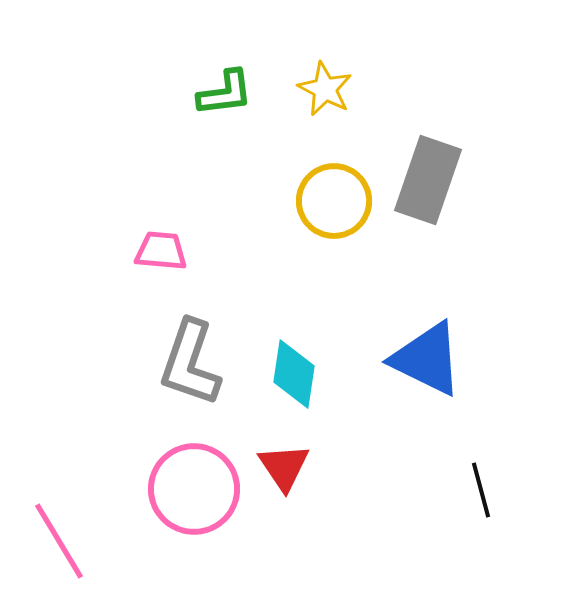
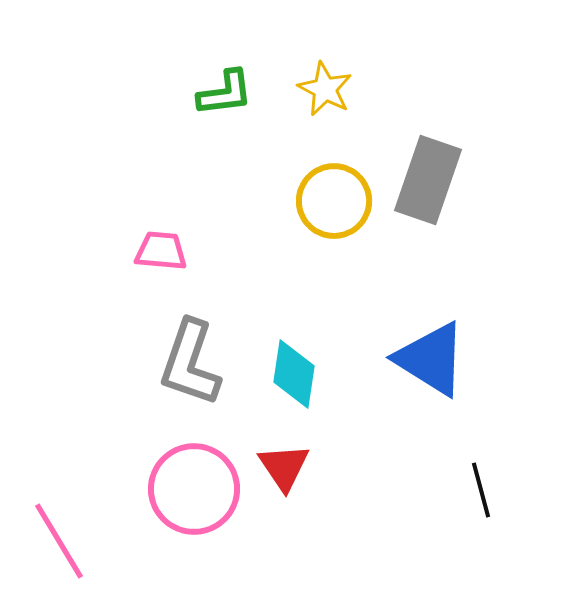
blue triangle: moved 4 px right; rotated 6 degrees clockwise
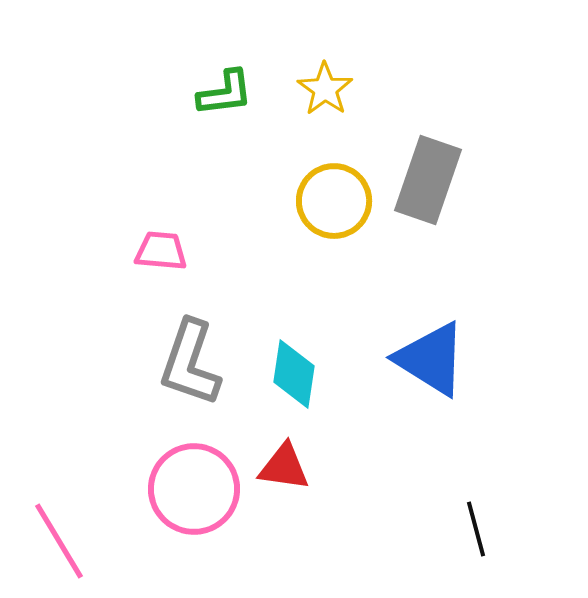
yellow star: rotated 8 degrees clockwise
red triangle: rotated 48 degrees counterclockwise
black line: moved 5 px left, 39 px down
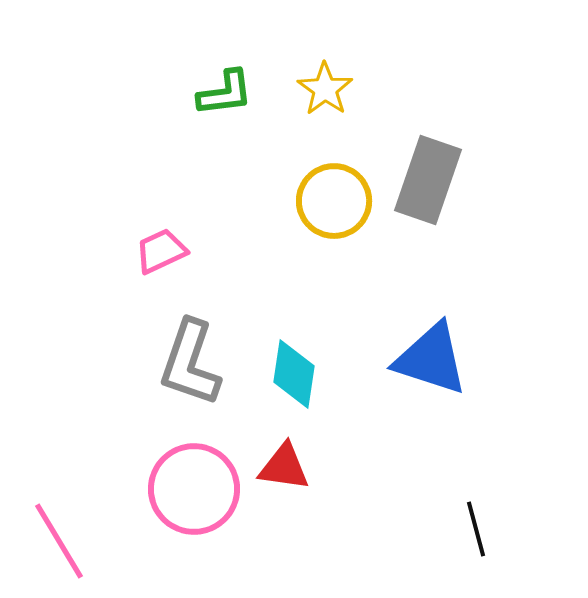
pink trapezoid: rotated 30 degrees counterclockwise
blue triangle: rotated 14 degrees counterclockwise
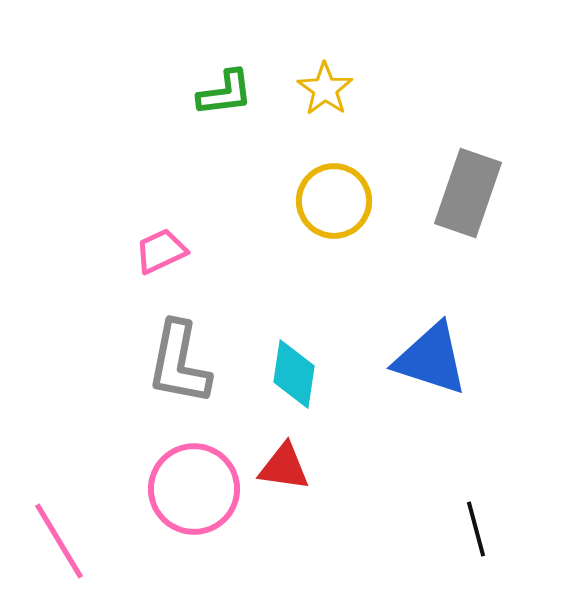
gray rectangle: moved 40 px right, 13 px down
gray L-shape: moved 11 px left; rotated 8 degrees counterclockwise
